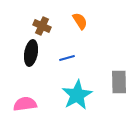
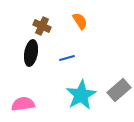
gray rectangle: moved 8 px down; rotated 50 degrees clockwise
cyan star: moved 4 px right
pink semicircle: moved 2 px left
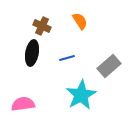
black ellipse: moved 1 px right
gray rectangle: moved 10 px left, 24 px up
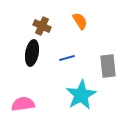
gray rectangle: moved 1 px left; rotated 55 degrees counterclockwise
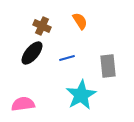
black ellipse: rotated 30 degrees clockwise
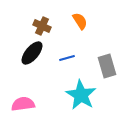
gray rectangle: moved 1 px left; rotated 10 degrees counterclockwise
cyan star: rotated 12 degrees counterclockwise
